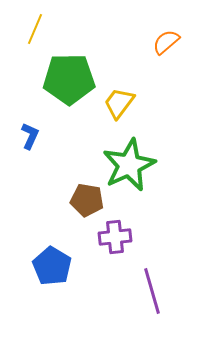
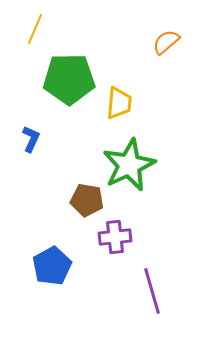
yellow trapezoid: rotated 148 degrees clockwise
blue L-shape: moved 1 px right, 3 px down
blue pentagon: rotated 12 degrees clockwise
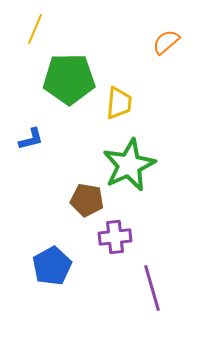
blue L-shape: rotated 52 degrees clockwise
purple line: moved 3 px up
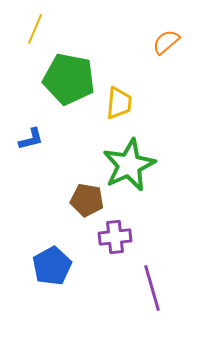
green pentagon: rotated 12 degrees clockwise
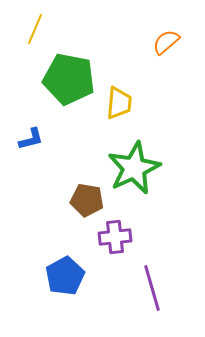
green star: moved 5 px right, 3 px down
blue pentagon: moved 13 px right, 10 px down
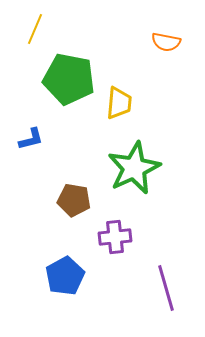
orange semicircle: rotated 128 degrees counterclockwise
brown pentagon: moved 13 px left
purple line: moved 14 px right
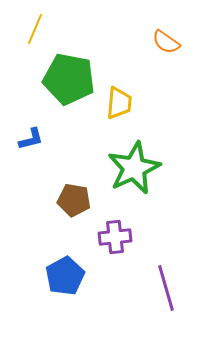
orange semicircle: rotated 24 degrees clockwise
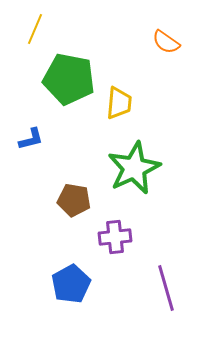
blue pentagon: moved 6 px right, 8 px down
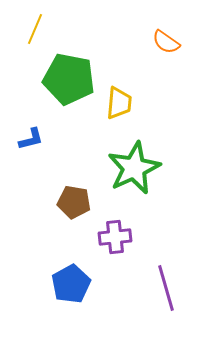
brown pentagon: moved 2 px down
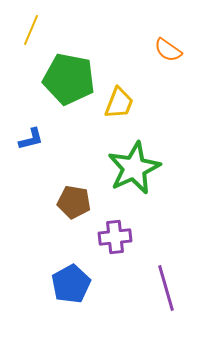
yellow line: moved 4 px left, 1 px down
orange semicircle: moved 2 px right, 8 px down
yellow trapezoid: rotated 16 degrees clockwise
